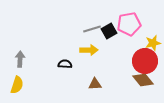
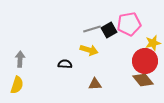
black square: moved 1 px up
yellow arrow: rotated 18 degrees clockwise
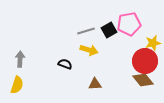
gray line: moved 6 px left, 2 px down
black semicircle: rotated 16 degrees clockwise
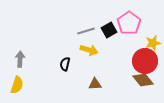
pink pentagon: moved 1 px up; rotated 25 degrees counterclockwise
black semicircle: rotated 96 degrees counterclockwise
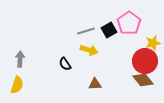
black semicircle: rotated 48 degrees counterclockwise
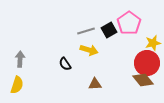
red circle: moved 2 px right, 2 px down
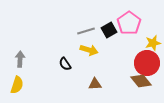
brown diamond: moved 2 px left, 1 px down
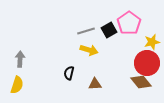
yellow star: moved 1 px left, 1 px up
black semicircle: moved 4 px right, 9 px down; rotated 48 degrees clockwise
brown diamond: moved 1 px down
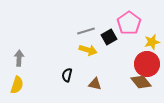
black square: moved 7 px down
yellow arrow: moved 1 px left
gray arrow: moved 1 px left, 1 px up
red circle: moved 1 px down
black semicircle: moved 2 px left, 2 px down
brown triangle: rotated 16 degrees clockwise
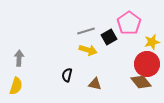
yellow semicircle: moved 1 px left, 1 px down
